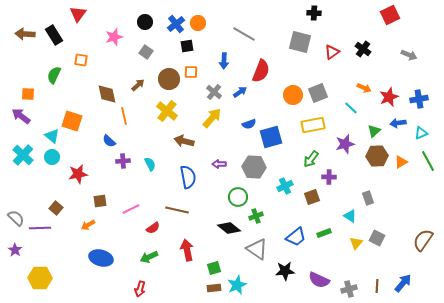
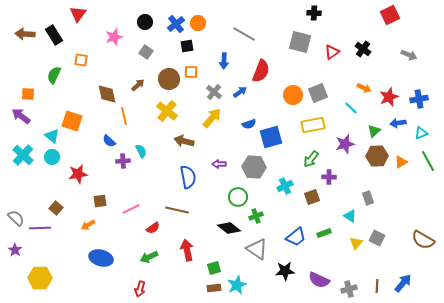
cyan semicircle at (150, 164): moved 9 px left, 13 px up
brown semicircle at (423, 240): rotated 95 degrees counterclockwise
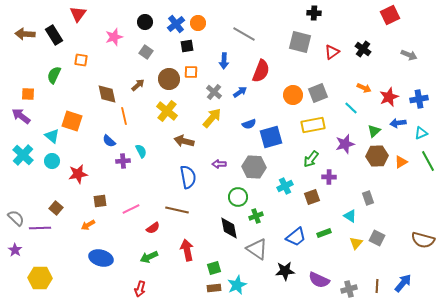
cyan circle at (52, 157): moved 4 px down
black diamond at (229, 228): rotated 40 degrees clockwise
brown semicircle at (423, 240): rotated 15 degrees counterclockwise
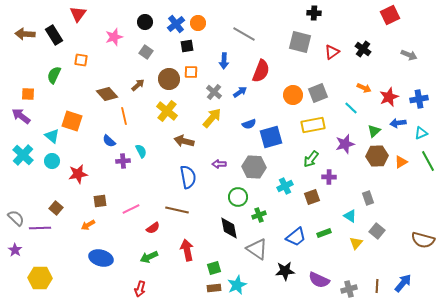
brown diamond at (107, 94): rotated 30 degrees counterclockwise
green cross at (256, 216): moved 3 px right, 1 px up
gray square at (377, 238): moved 7 px up; rotated 14 degrees clockwise
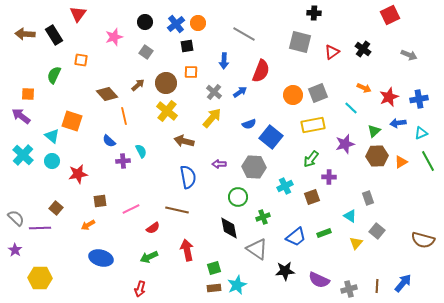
brown circle at (169, 79): moved 3 px left, 4 px down
blue square at (271, 137): rotated 35 degrees counterclockwise
green cross at (259, 215): moved 4 px right, 2 px down
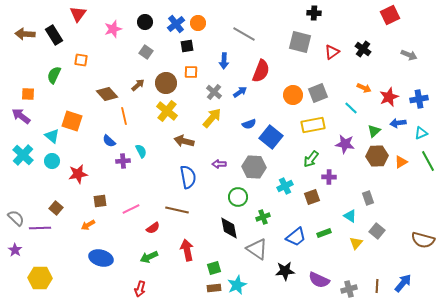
pink star at (114, 37): moved 1 px left, 8 px up
purple star at (345, 144): rotated 24 degrees clockwise
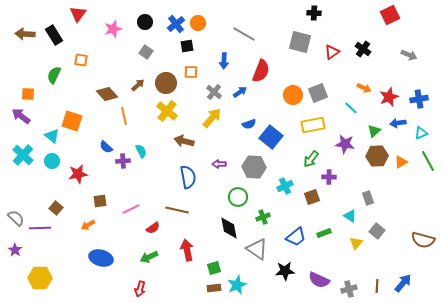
blue semicircle at (109, 141): moved 3 px left, 6 px down
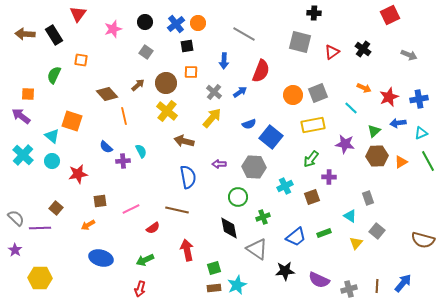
green arrow at (149, 257): moved 4 px left, 3 px down
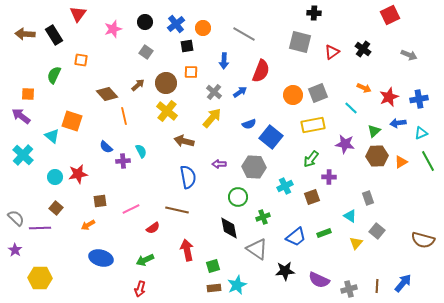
orange circle at (198, 23): moved 5 px right, 5 px down
cyan circle at (52, 161): moved 3 px right, 16 px down
green square at (214, 268): moved 1 px left, 2 px up
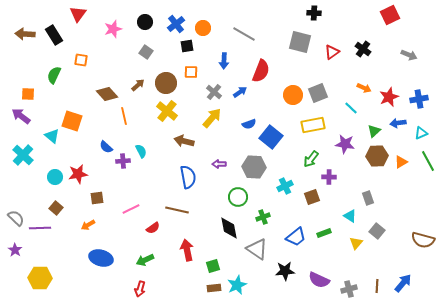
brown square at (100, 201): moved 3 px left, 3 px up
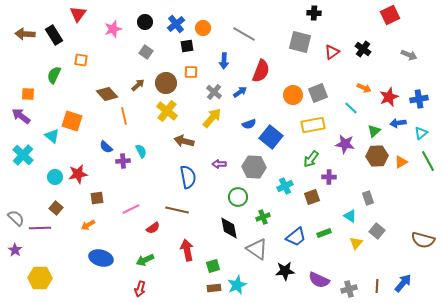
cyan triangle at (421, 133): rotated 16 degrees counterclockwise
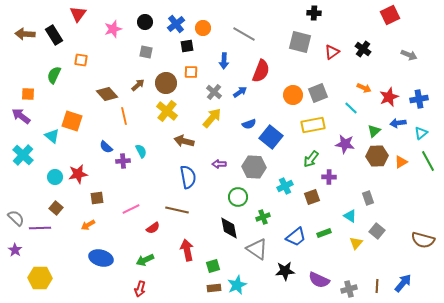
gray square at (146, 52): rotated 24 degrees counterclockwise
